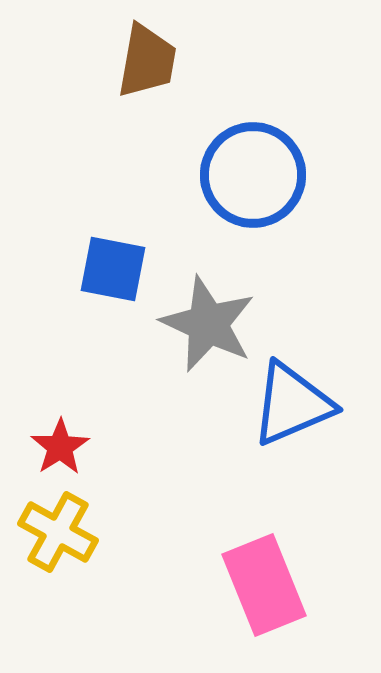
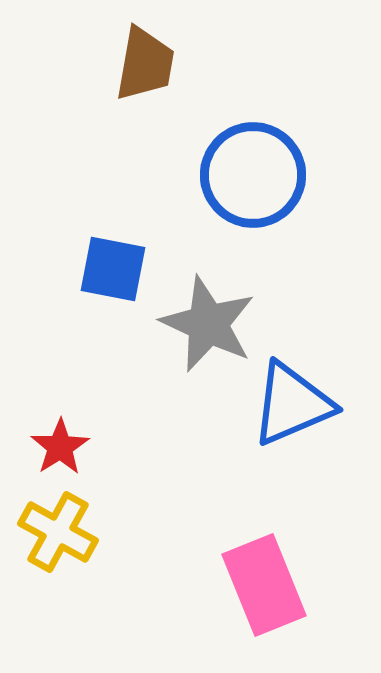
brown trapezoid: moved 2 px left, 3 px down
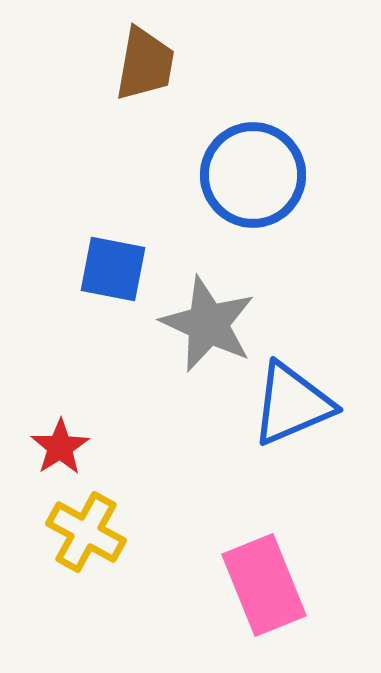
yellow cross: moved 28 px right
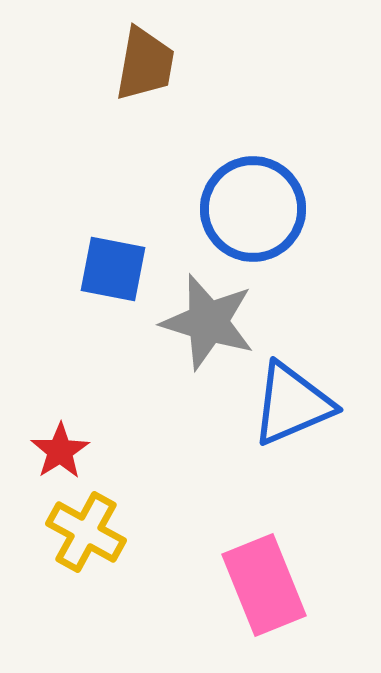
blue circle: moved 34 px down
gray star: moved 2 px up; rotated 8 degrees counterclockwise
red star: moved 4 px down
